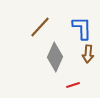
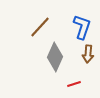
blue L-shape: moved 1 px up; rotated 20 degrees clockwise
red line: moved 1 px right, 1 px up
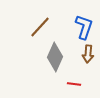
blue L-shape: moved 2 px right
red line: rotated 24 degrees clockwise
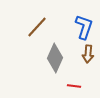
brown line: moved 3 px left
gray diamond: moved 1 px down
red line: moved 2 px down
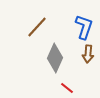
red line: moved 7 px left, 2 px down; rotated 32 degrees clockwise
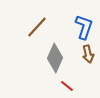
brown arrow: rotated 18 degrees counterclockwise
red line: moved 2 px up
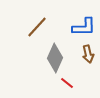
blue L-shape: rotated 70 degrees clockwise
red line: moved 3 px up
